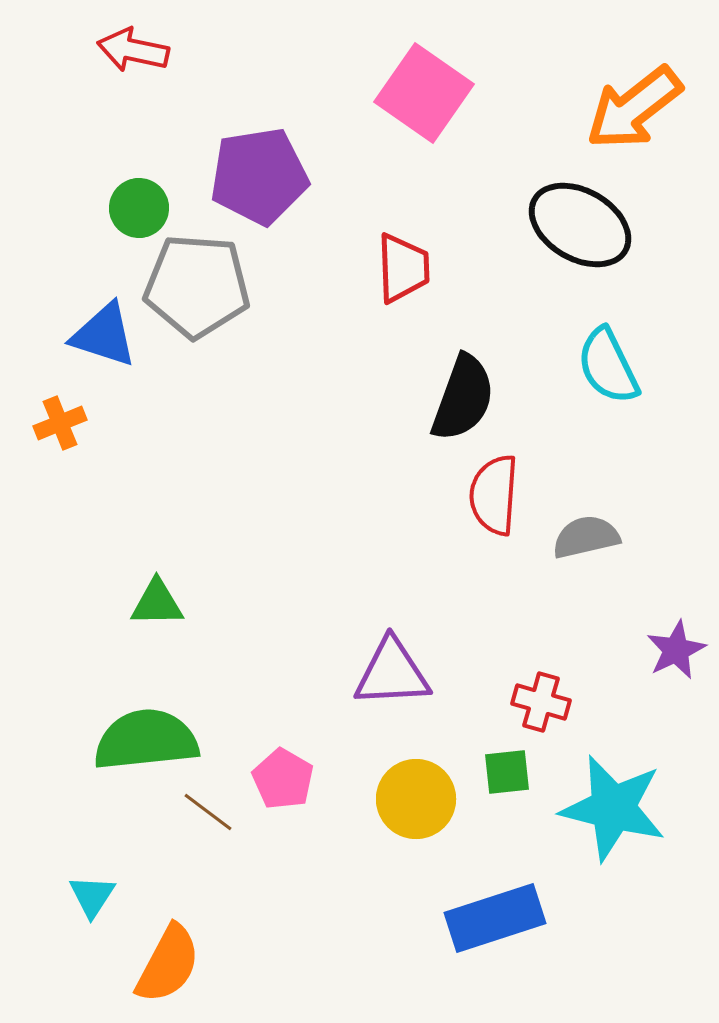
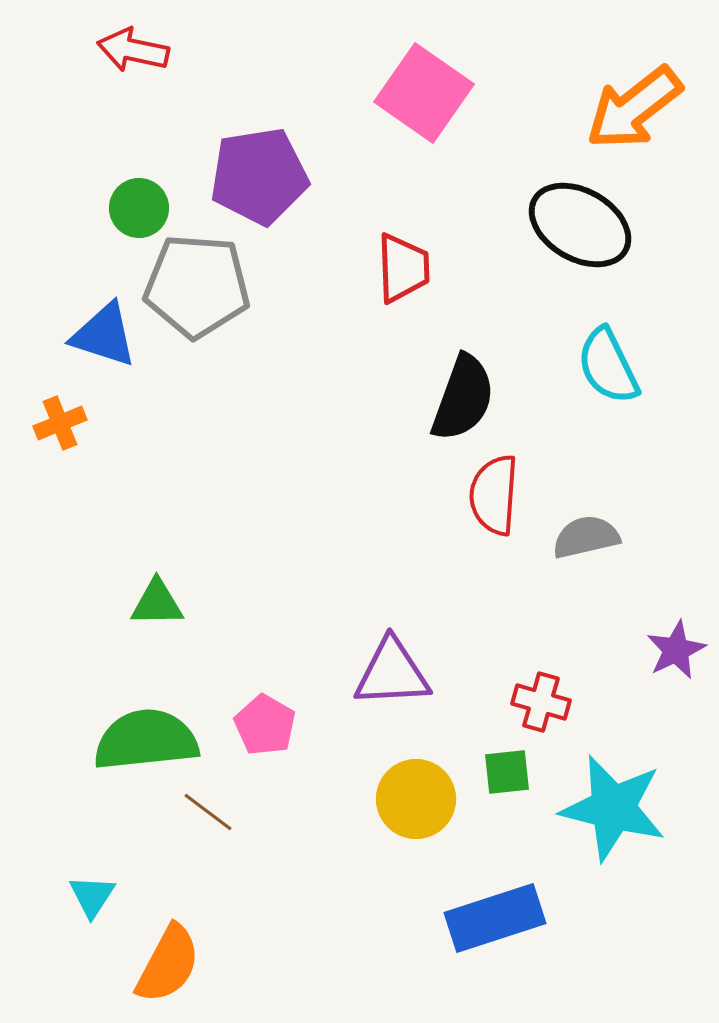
pink pentagon: moved 18 px left, 54 px up
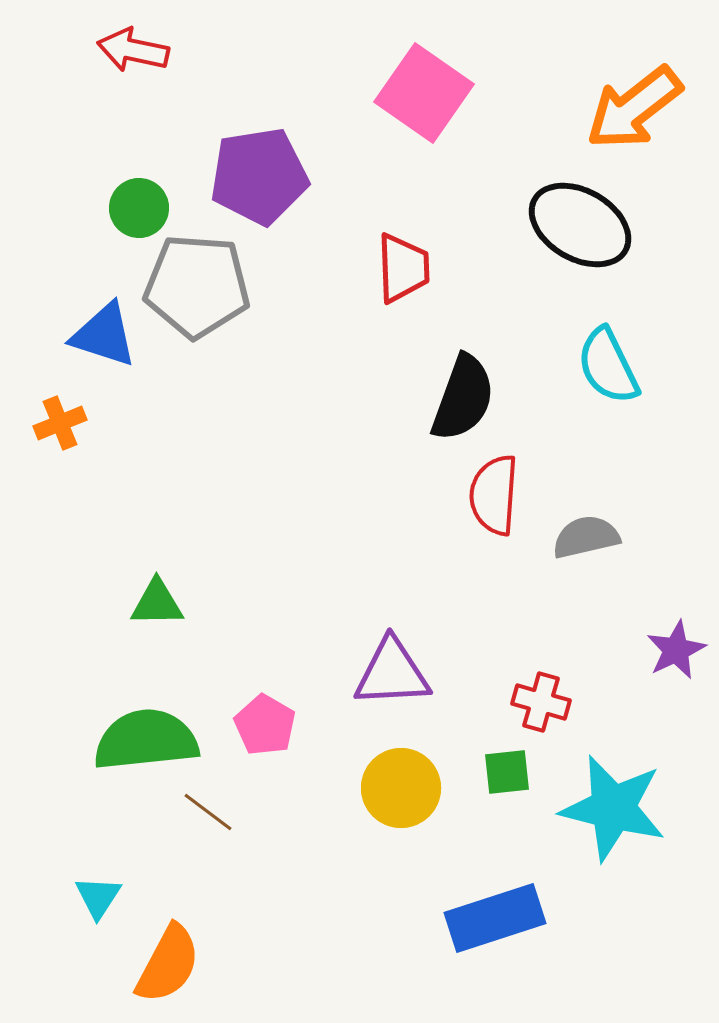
yellow circle: moved 15 px left, 11 px up
cyan triangle: moved 6 px right, 1 px down
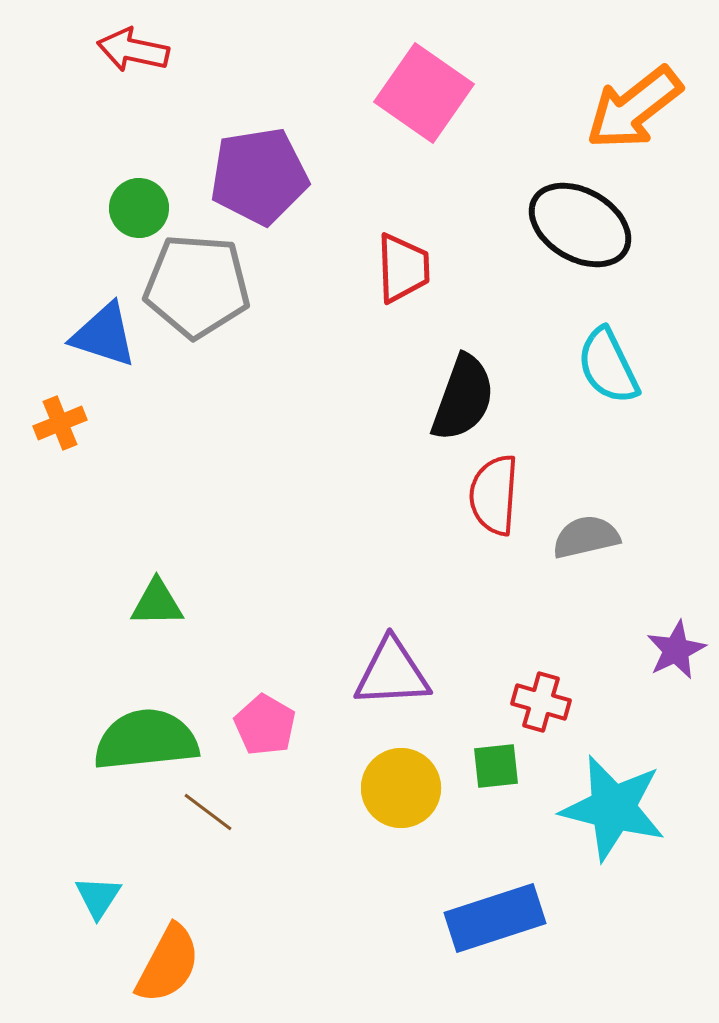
green square: moved 11 px left, 6 px up
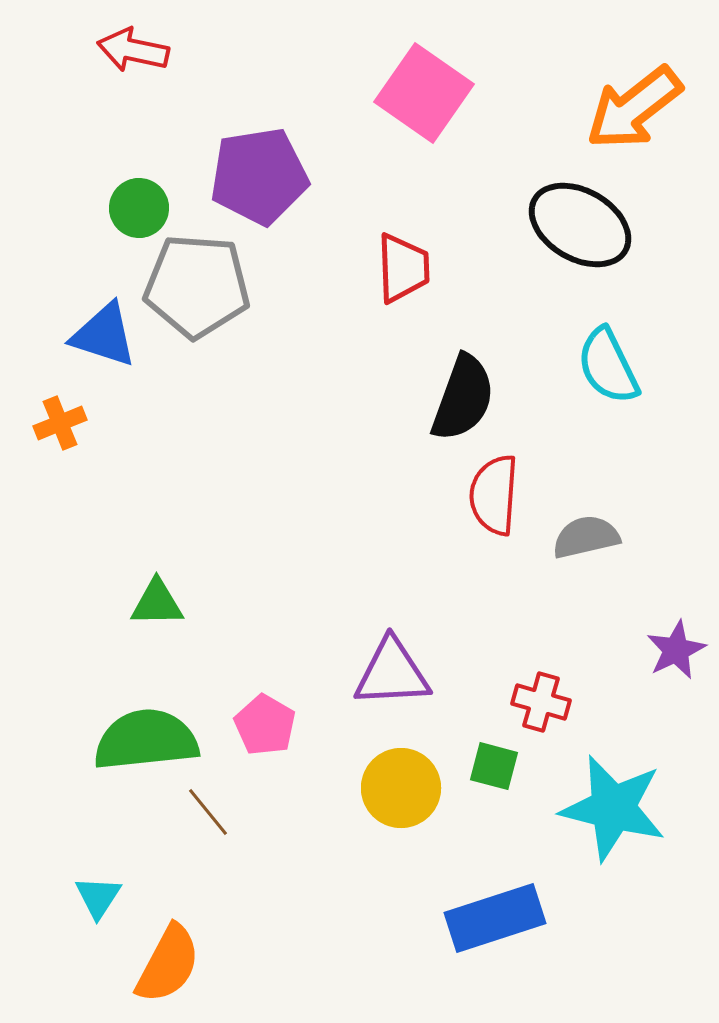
green square: moved 2 px left; rotated 21 degrees clockwise
brown line: rotated 14 degrees clockwise
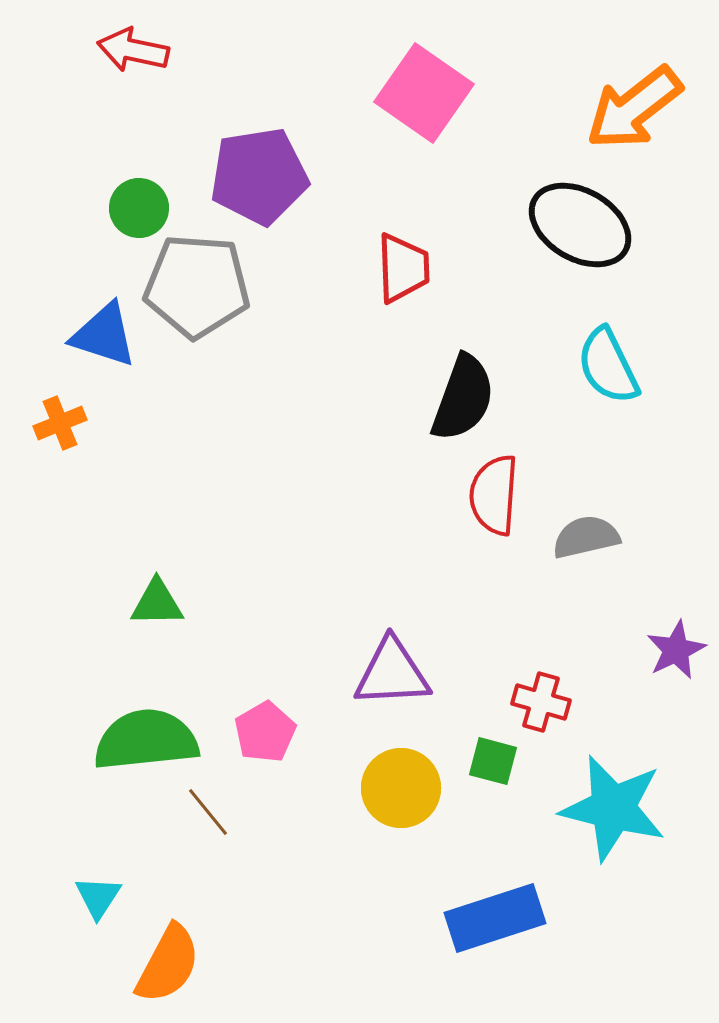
pink pentagon: moved 7 px down; rotated 12 degrees clockwise
green square: moved 1 px left, 5 px up
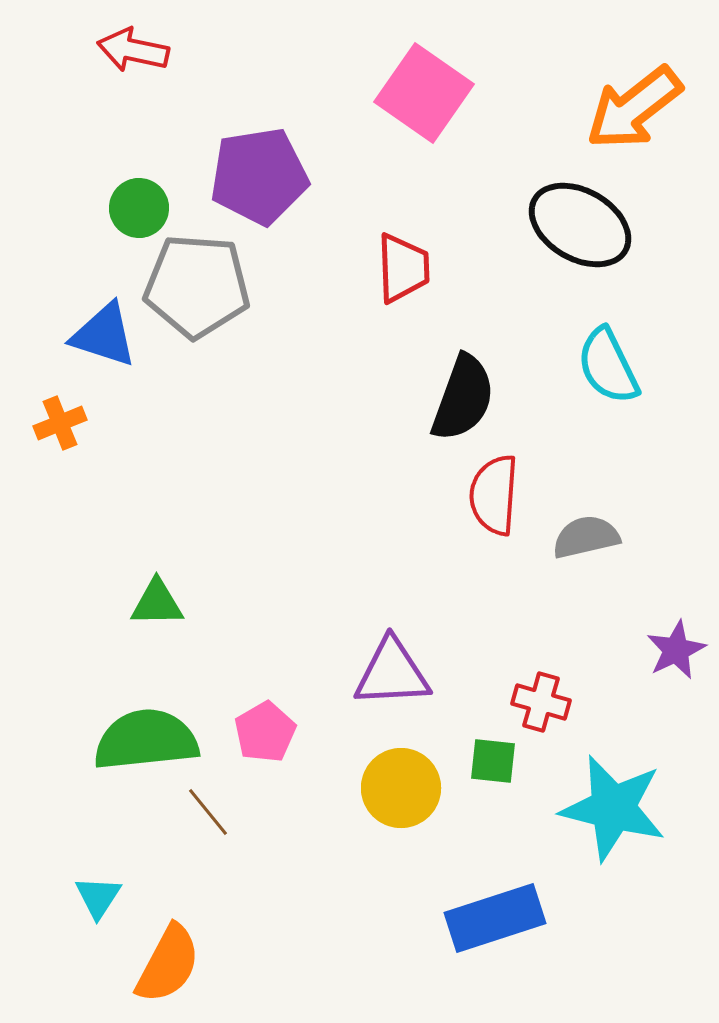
green square: rotated 9 degrees counterclockwise
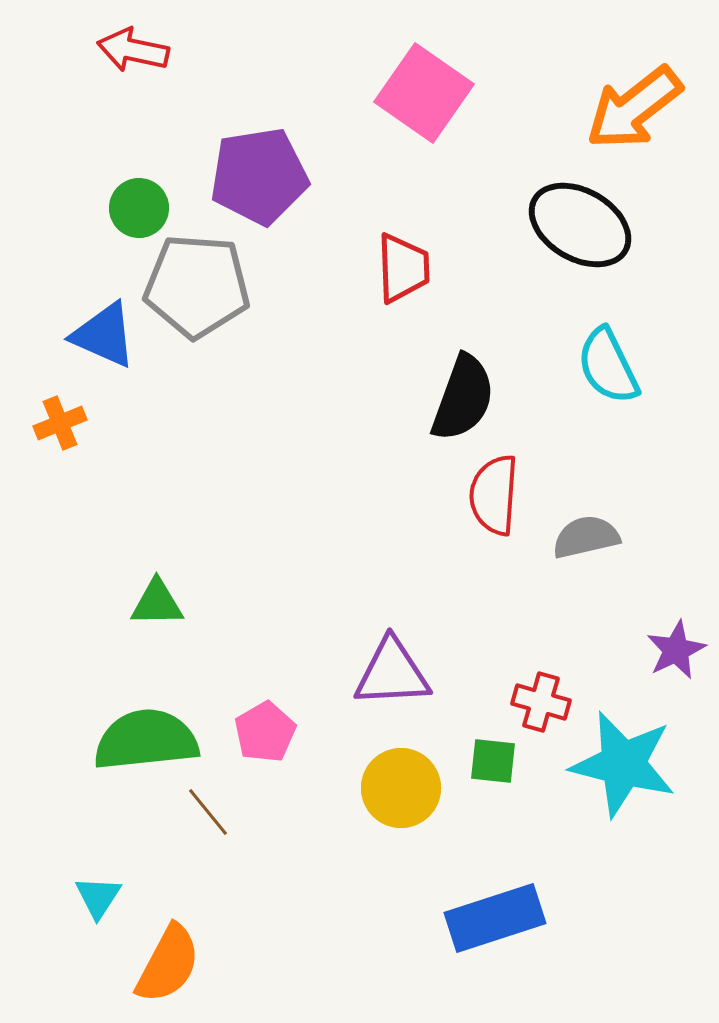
blue triangle: rotated 6 degrees clockwise
cyan star: moved 10 px right, 44 px up
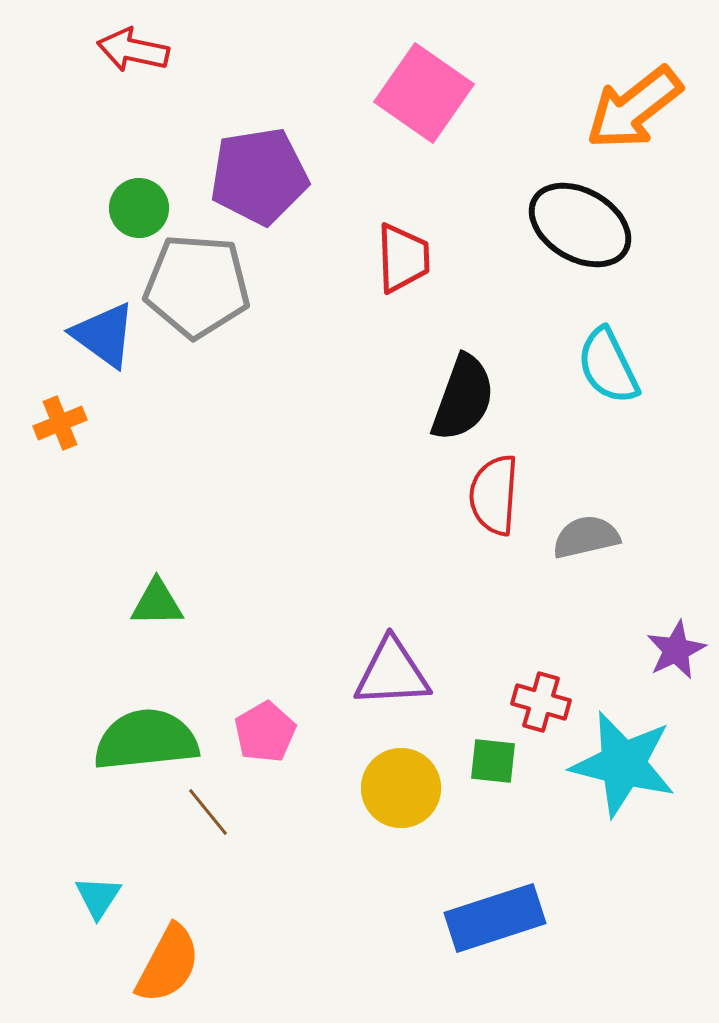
red trapezoid: moved 10 px up
blue triangle: rotated 12 degrees clockwise
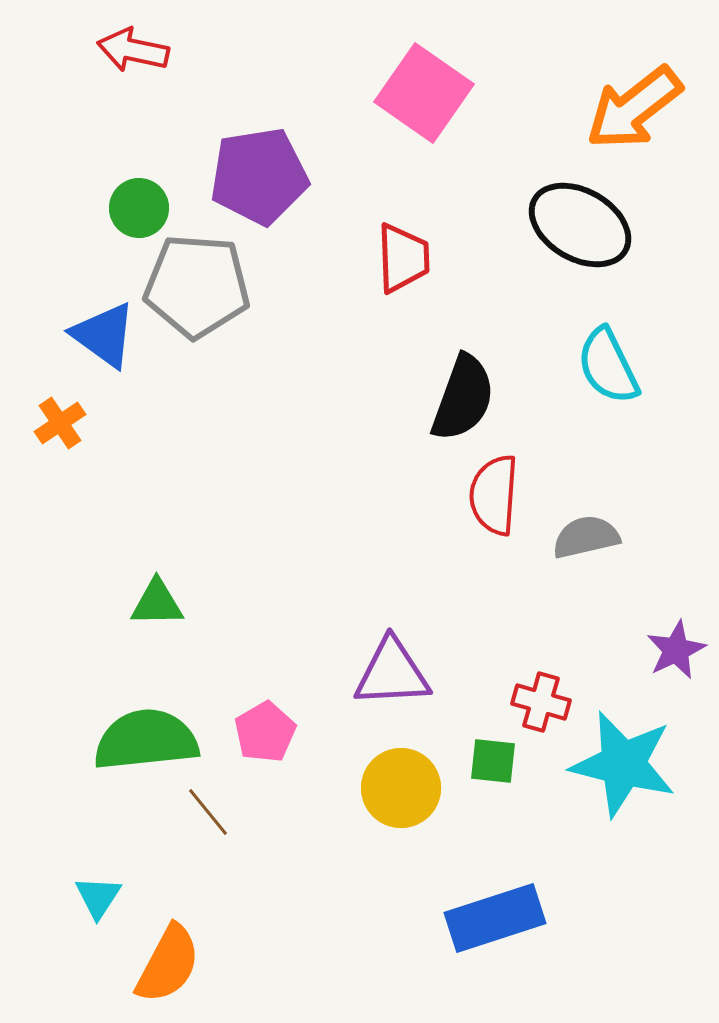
orange cross: rotated 12 degrees counterclockwise
